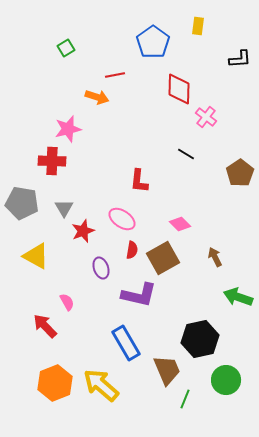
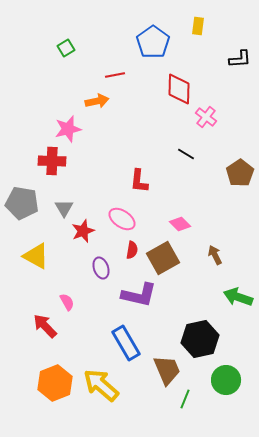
orange arrow: moved 4 px down; rotated 30 degrees counterclockwise
brown arrow: moved 2 px up
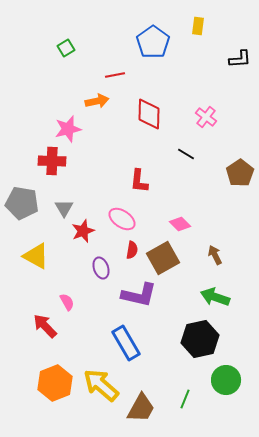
red diamond: moved 30 px left, 25 px down
green arrow: moved 23 px left
brown trapezoid: moved 26 px left, 38 px down; rotated 52 degrees clockwise
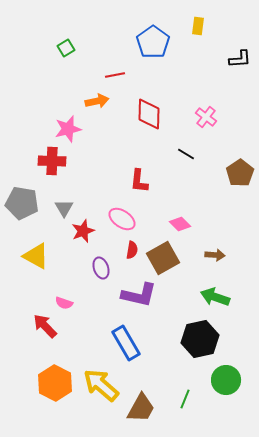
brown arrow: rotated 120 degrees clockwise
pink semicircle: moved 3 px left, 1 px down; rotated 138 degrees clockwise
orange hexagon: rotated 12 degrees counterclockwise
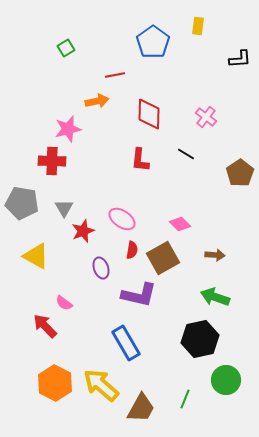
red L-shape: moved 1 px right, 21 px up
pink semicircle: rotated 18 degrees clockwise
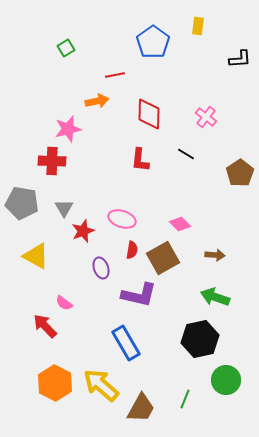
pink ellipse: rotated 16 degrees counterclockwise
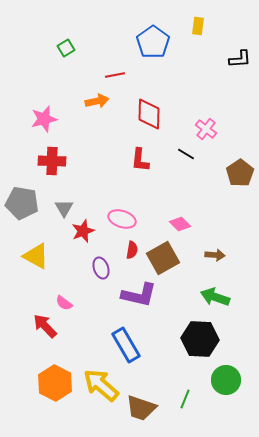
pink cross: moved 12 px down
pink star: moved 24 px left, 10 px up
black hexagon: rotated 15 degrees clockwise
blue rectangle: moved 2 px down
brown trapezoid: rotated 80 degrees clockwise
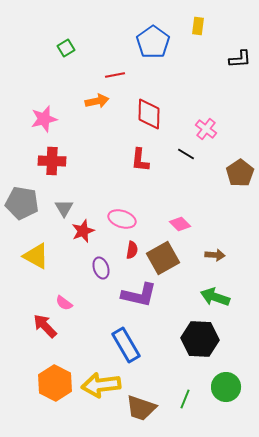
green circle: moved 7 px down
yellow arrow: rotated 48 degrees counterclockwise
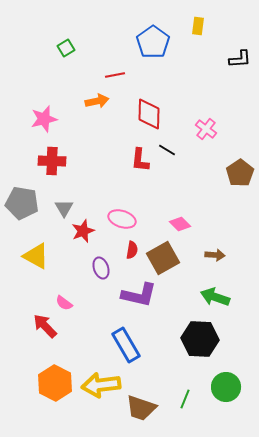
black line: moved 19 px left, 4 px up
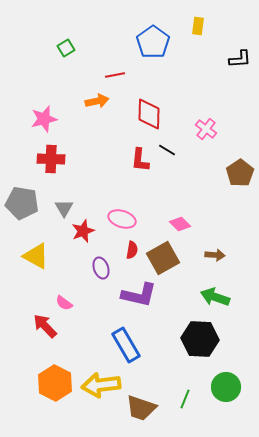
red cross: moved 1 px left, 2 px up
